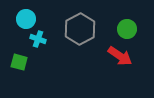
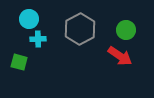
cyan circle: moved 3 px right
green circle: moved 1 px left, 1 px down
cyan cross: rotated 21 degrees counterclockwise
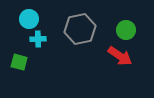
gray hexagon: rotated 16 degrees clockwise
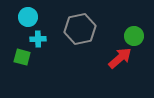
cyan circle: moved 1 px left, 2 px up
green circle: moved 8 px right, 6 px down
red arrow: moved 2 px down; rotated 75 degrees counterclockwise
green square: moved 3 px right, 5 px up
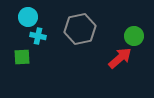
cyan cross: moved 3 px up; rotated 14 degrees clockwise
green square: rotated 18 degrees counterclockwise
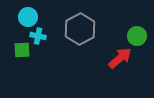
gray hexagon: rotated 16 degrees counterclockwise
green circle: moved 3 px right
green square: moved 7 px up
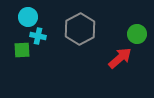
green circle: moved 2 px up
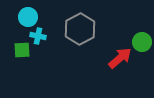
green circle: moved 5 px right, 8 px down
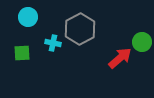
cyan cross: moved 15 px right, 7 px down
green square: moved 3 px down
